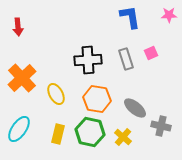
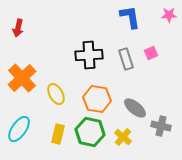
red arrow: moved 1 px down; rotated 18 degrees clockwise
black cross: moved 1 px right, 5 px up
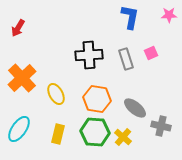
blue L-shape: rotated 20 degrees clockwise
red arrow: rotated 18 degrees clockwise
green hexagon: moved 5 px right; rotated 8 degrees counterclockwise
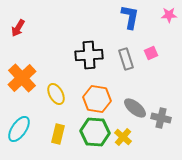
gray cross: moved 8 px up
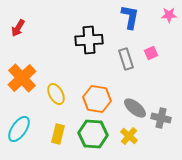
black cross: moved 15 px up
green hexagon: moved 2 px left, 2 px down
yellow cross: moved 6 px right, 1 px up
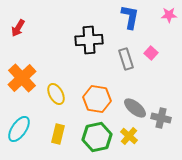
pink square: rotated 24 degrees counterclockwise
green hexagon: moved 4 px right, 3 px down; rotated 16 degrees counterclockwise
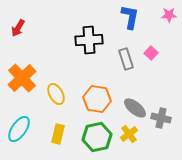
yellow cross: moved 2 px up; rotated 12 degrees clockwise
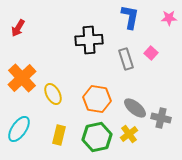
pink star: moved 3 px down
yellow ellipse: moved 3 px left
yellow rectangle: moved 1 px right, 1 px down
